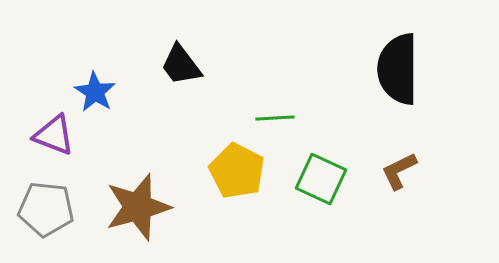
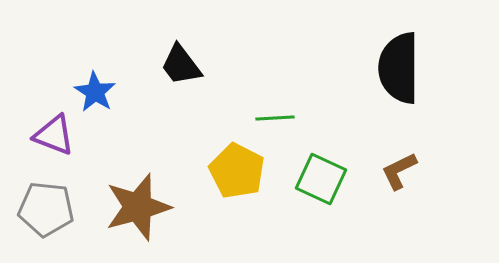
black semicircle: moved 1 px right, 1 px up
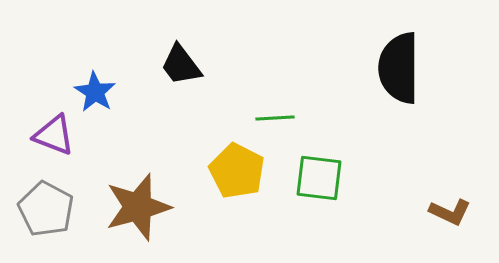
brown L-shape: moved 51 px right, 41 px down; rotated 129 degrees counterclockwise
green square: moved 2 px left, 1 px up; rotated 18 degrees counterclockwise
gray pentagon: rotated 22 degrees clockwise
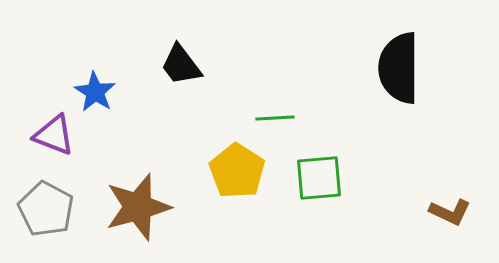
yellow pentagon: rotated 6 degrees clockwise
green square: rotated 12 degrees counterclockwise
